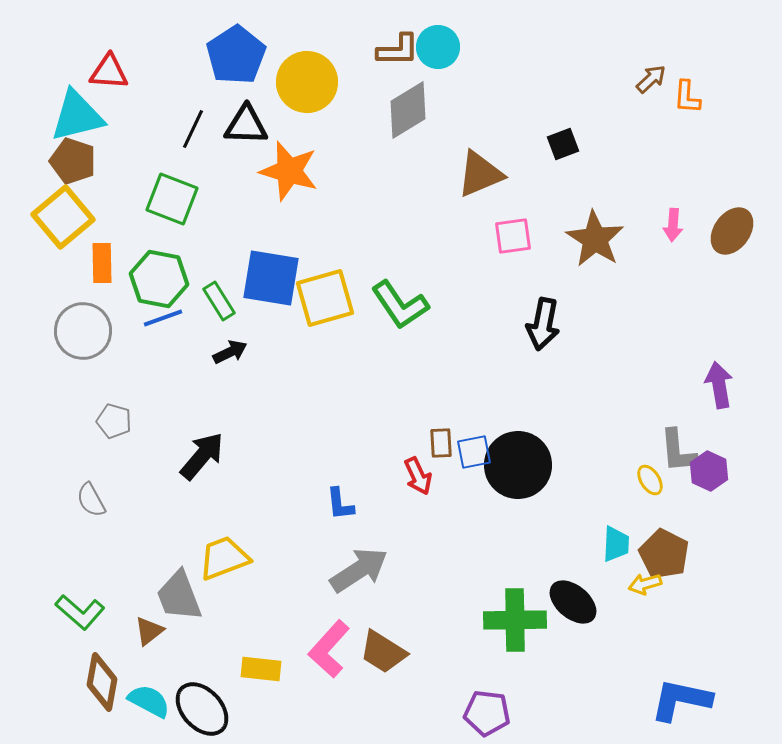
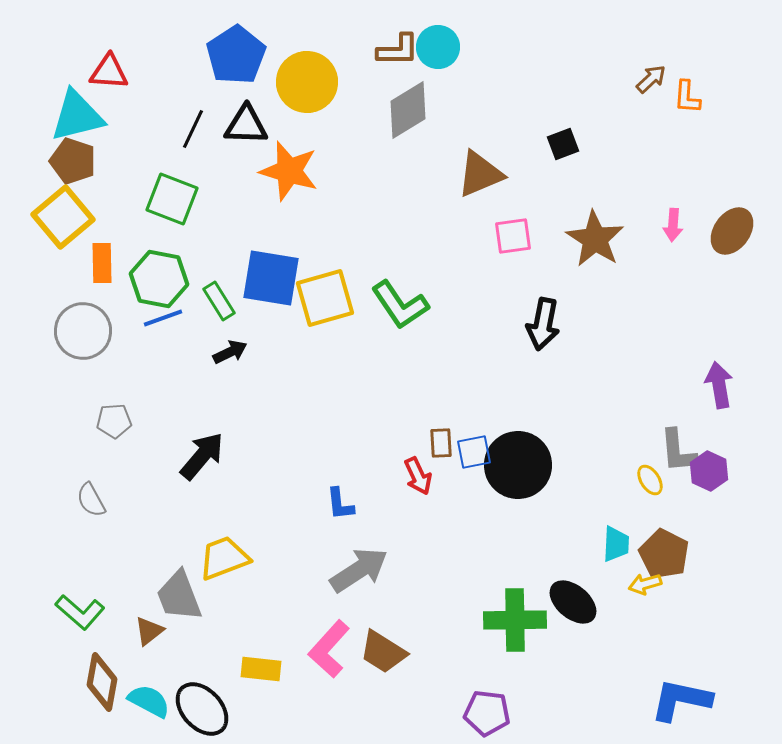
gray pentagon at (114, 421): rotated 20 degrees counterclockwise
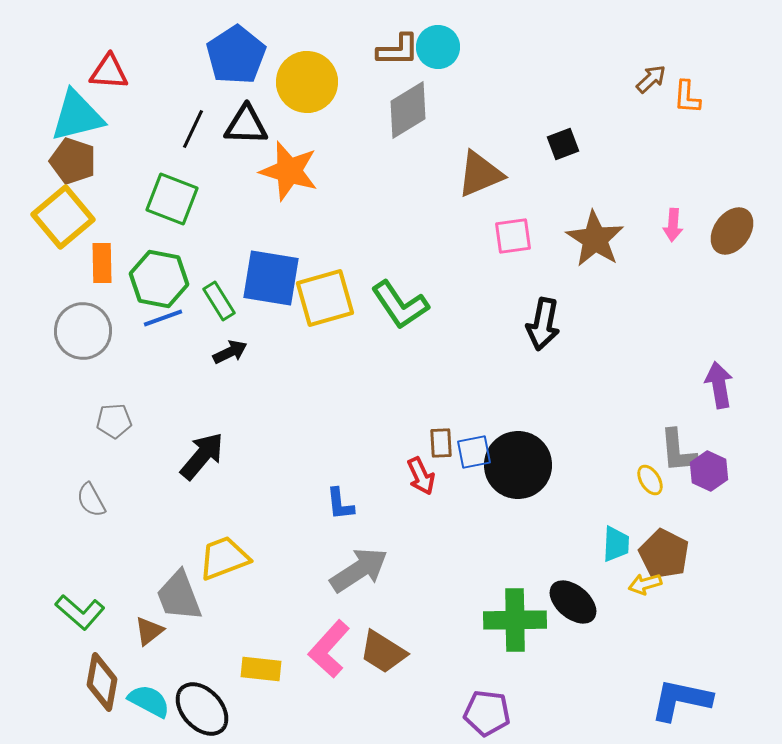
red arrow at (418, 476): moved 3 px right
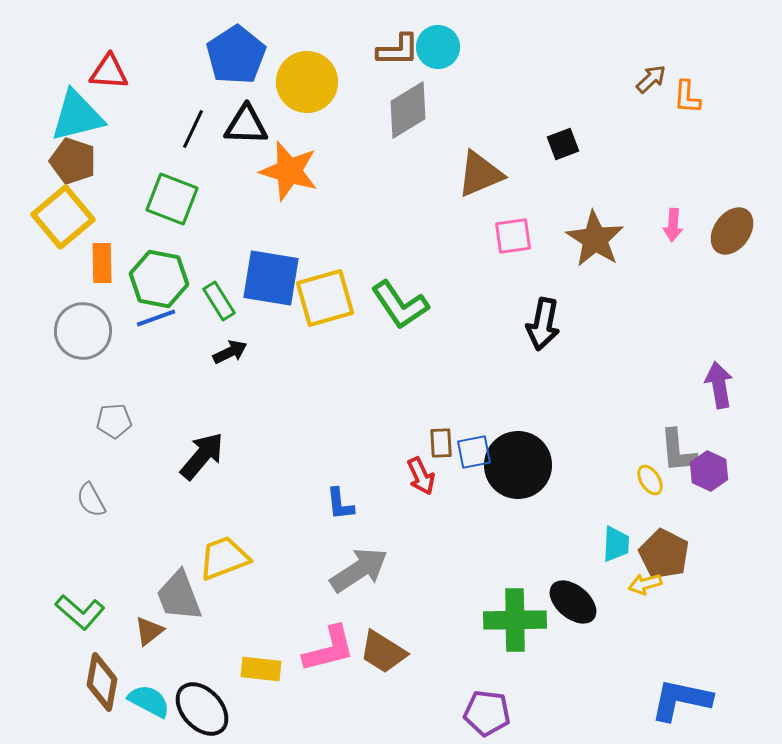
blue line at (163, 318): moved 7 px left
pink L-shape at (329, 649): rotated 146 degrees counterclockwise
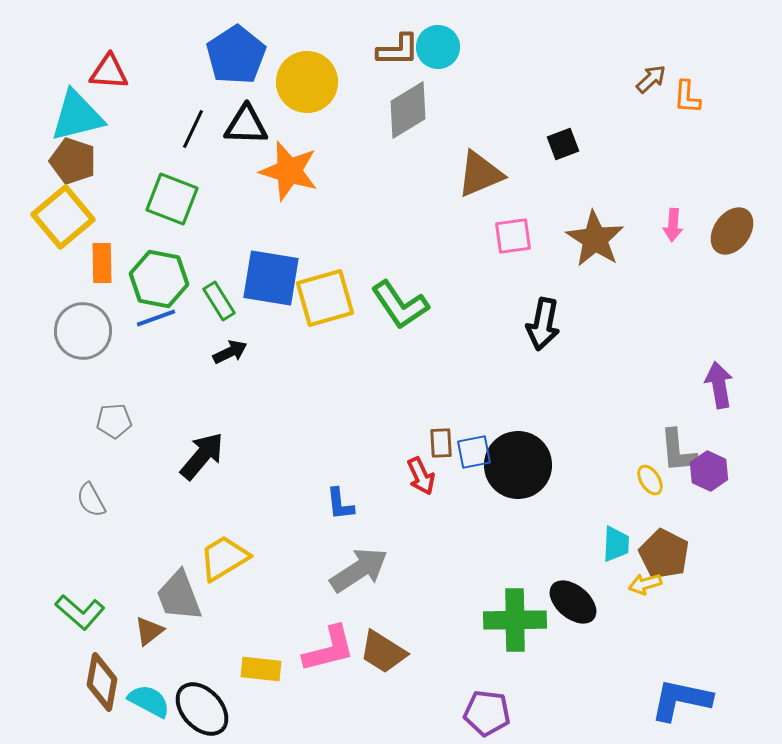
yellow trapezoid at (224, 558): rotated 10 degrees counterclockwise
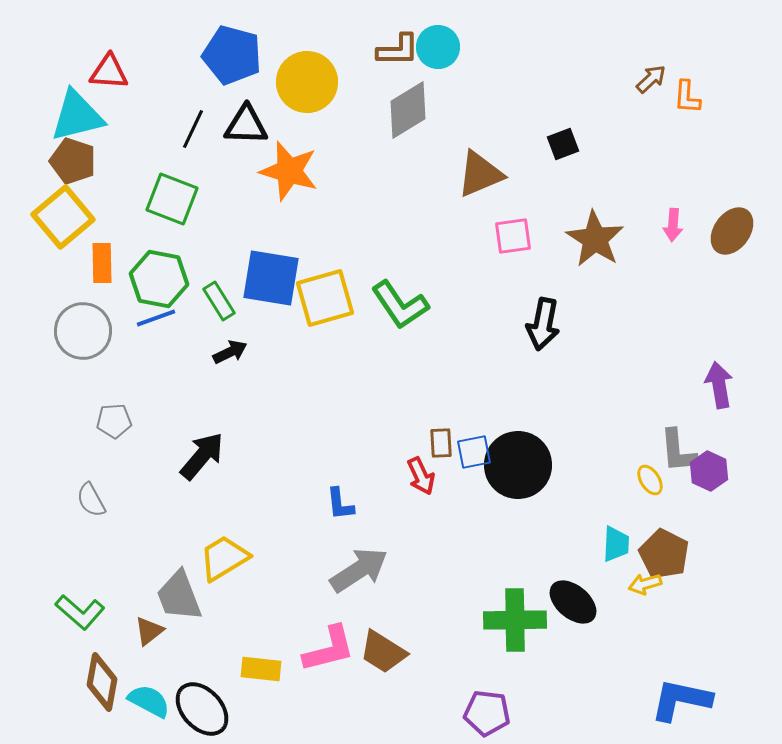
blue pentagon at (236, 55): moved 4 px left; rotated 24 degrees counterclockwise
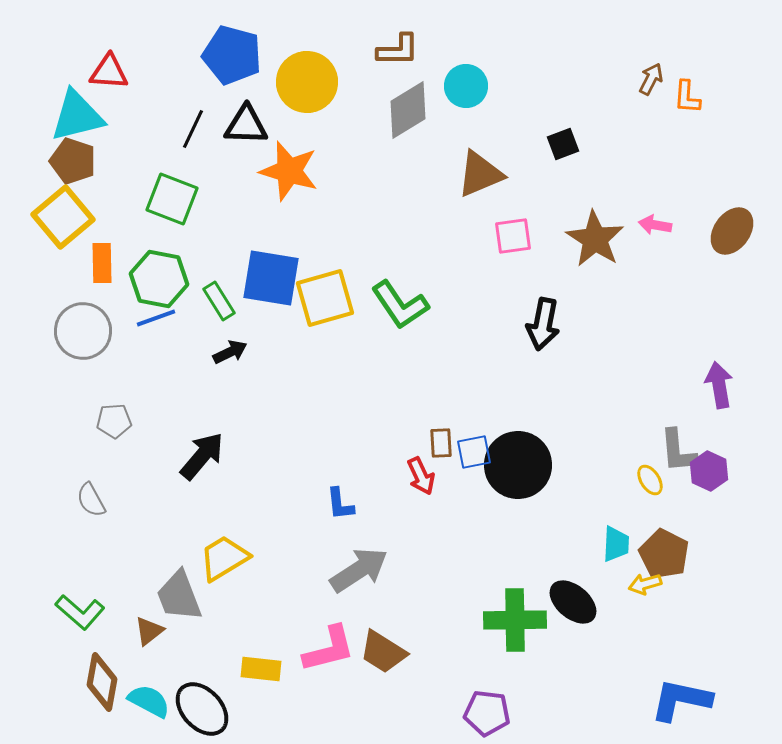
cyan circle at (438, 47): moved 28 px right, 39 px down
brown arrow at (651, 79): rotated 20 degrees counterclockwise
pink arrow at (673, 225): moved 18 px left; rotated 96 degrees clockwise
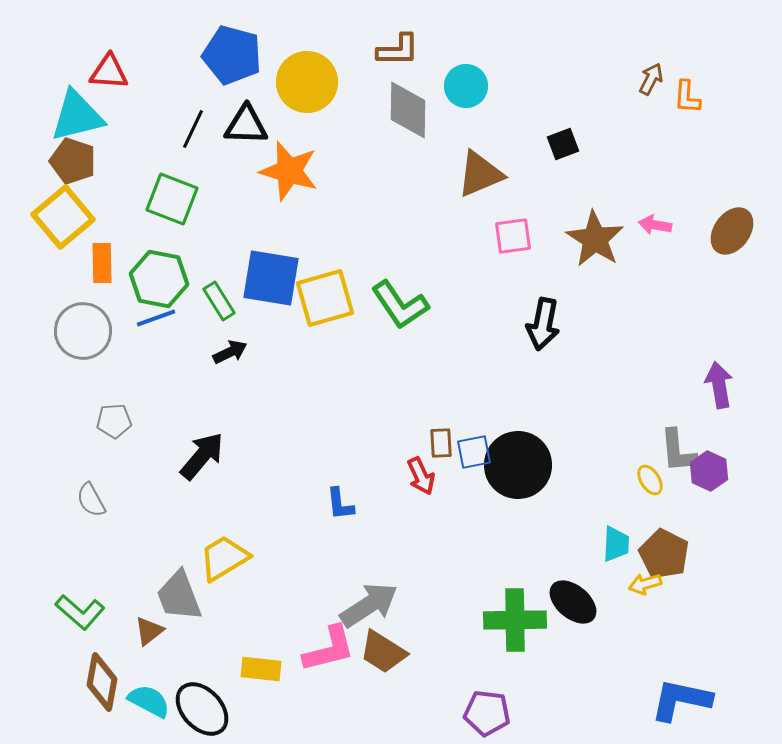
gray diamond at (408, 110): rotated 58 degrees counterclockwise
gray arrow at (359, 570): moved 10 px right, 35 px down
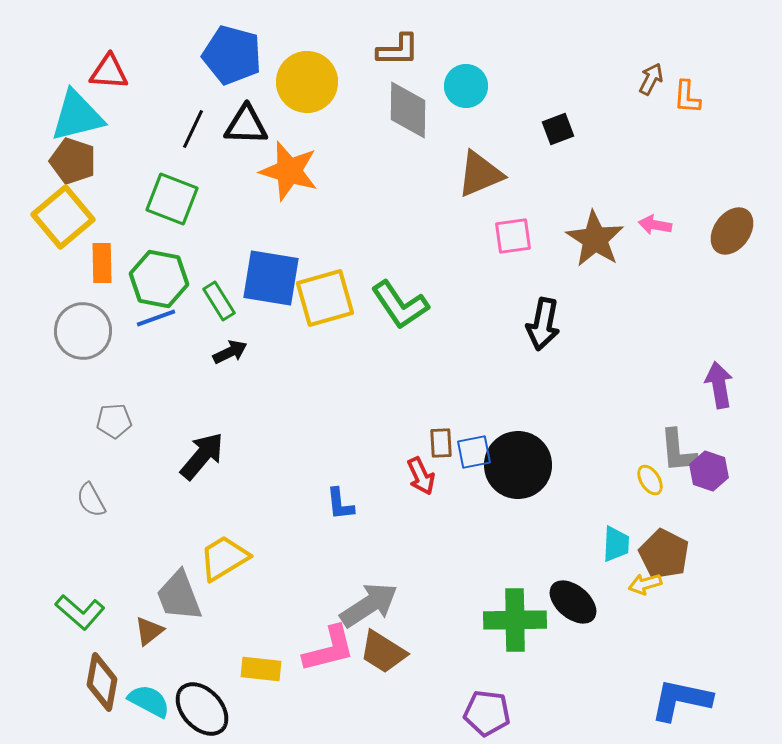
black square at (563, 144): moved 5 px left, 15 px up
purple hexagon at (709, 471): rotated 6 degrees counterclockwise
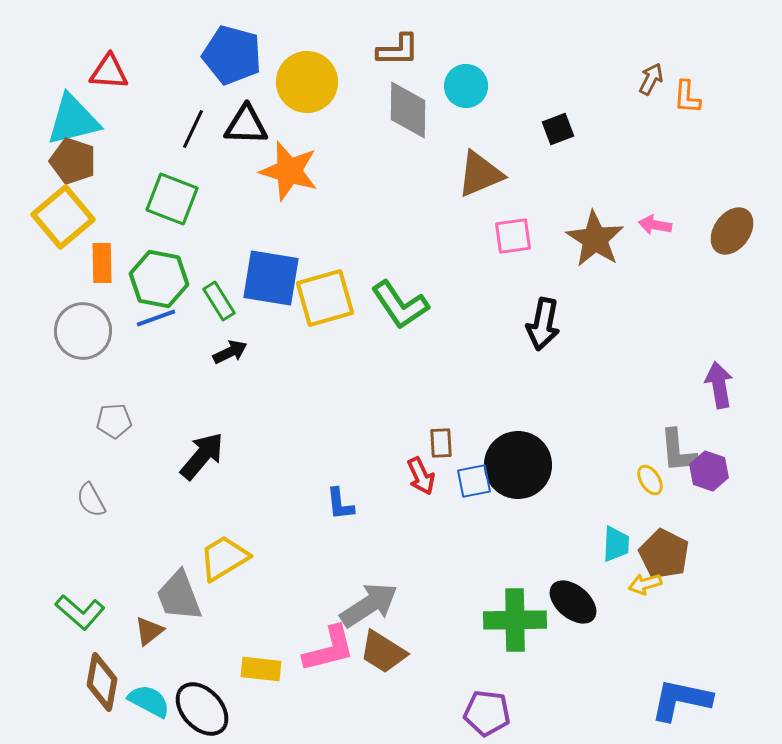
cyan triangle at (77, 116): moved 4 px left, 4 px down
blue square at (474, 452): moved 29 px down
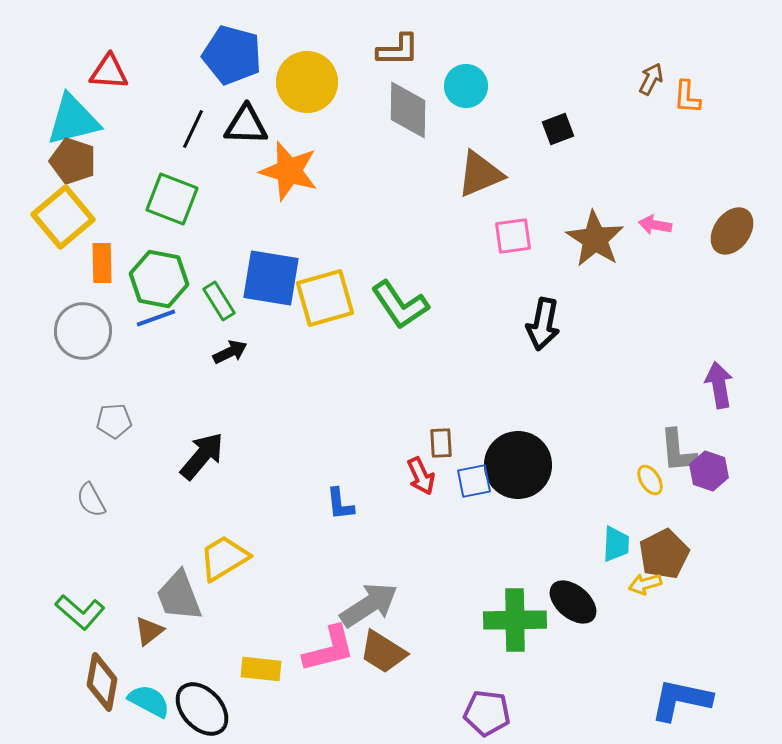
brown pentagon at (664, 554): rotated 18 degrees clockwise
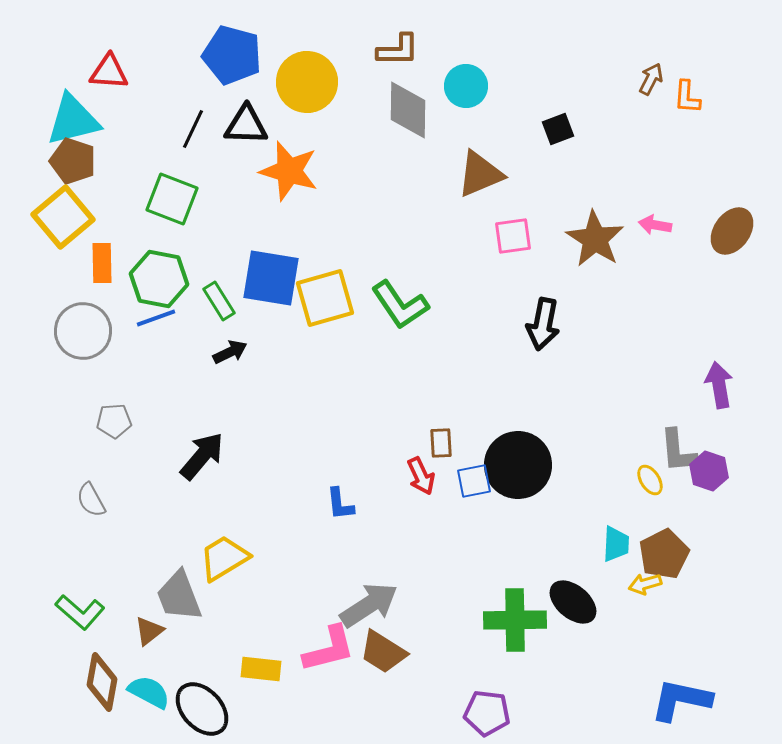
cyan semicircle at (149, 701): moved 9 px up
